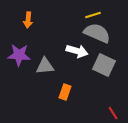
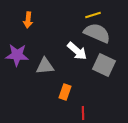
white arrow: rotated 25 degrees clockwise
purple star: moved 2 px left
red line: moved 30 px left; rotated 32 degrees clockwise
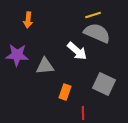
gray square: moved 19 px down
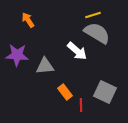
orange arrow: rotated 140 degrees clockwise
gray semicircle: rotated 8 degrees clockwise
gray square: moved 1 px right, 8 px down
orange rectangle: rotated 56 degrees counterclockwise
red line: moved 2 px left, 8 px up
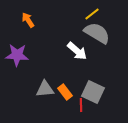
yellow line: moved 1 px left, 1 px up; rotated 21 degrees counterclockwise
gray triangle: moved 23 px down
gray square: moved 12 px left
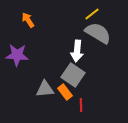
gray semicircle: moved 1 px right
white arrow: rotated 55 degrees clockwise
gray square: moved 20 px left, 17 px up; rotated 10 degrees clockwise
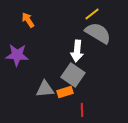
orange rectangle: rotated 70 degrees counterclockwise
red line: moved 1 px right, 5 px down
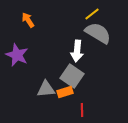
purple star: rotated 20 degrees clockwise
gray square: moved 1 px left, 1 px down
gray triangle: moved 1 px right
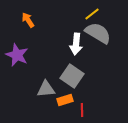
white arrow: moved 1 px left, 7 px up
orange rectangle: moved 8 px down
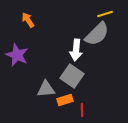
yellow line: moved 13 px right; rotated 21 degrees clockwise
gray semicircle: moved 1 px left, 1 px down; rotated 104 degrees clockwise
white arrow: moved 6 px down
